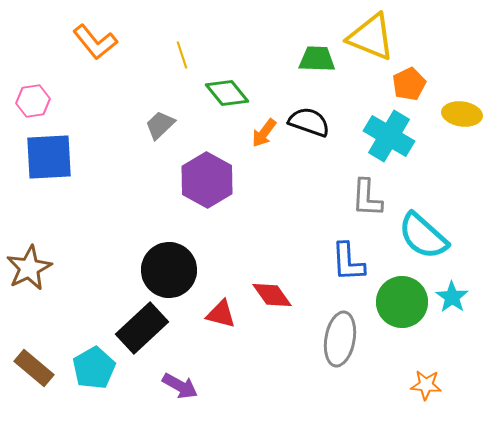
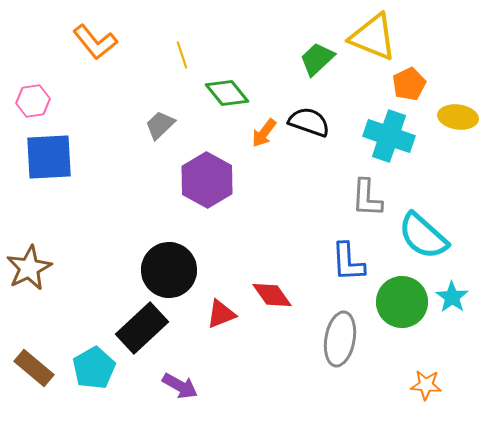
yellow triangle: moved 2 px right
green trapezoid: rotated 45 degrees counterclockwise
yellow ellipse: moved 4 px left, 3 px down
cyan cross: rotated 12 degrees counterclockwise
red triangle: rotated 36 degrees counterclockwise
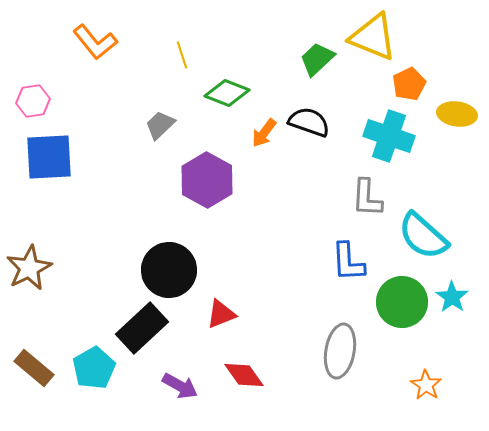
green diamond: rotated 30 degrees counterclockwise
yellow ellipse: moved 1 px left, 3 px up
red diamond: moved 28 px left, 80 px down
gray ellipse: moved 12 px down
orange star: rotated 28 degrees clockwise
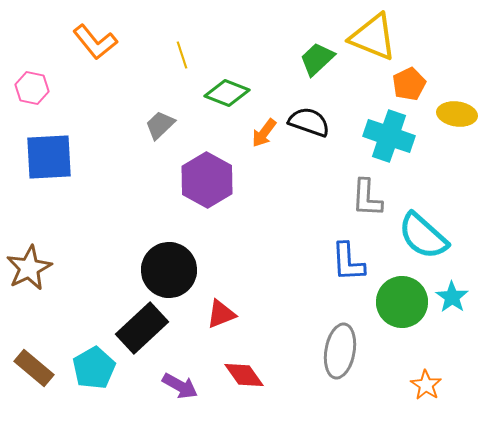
pink hexagon: moved 1 px left, 13 px up; rotated 20 degrees clockwise
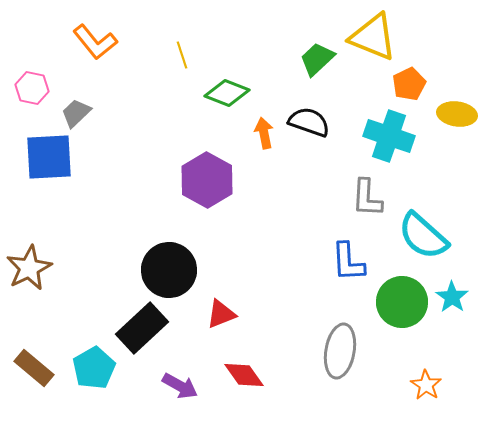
gray trapezoid: moved 84 px left, 12 px up
orange arrow: rotated 132 degrees clockwise
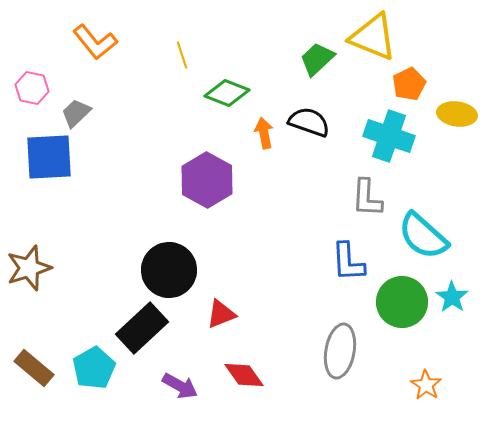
brown star: rotated 9 degrees clockwise
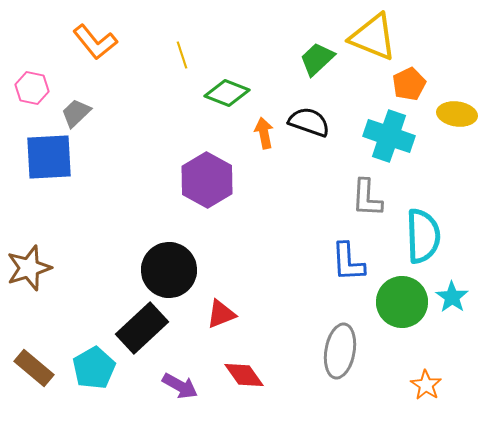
cyan semicircle: rotated 134 degrees counterclockwise
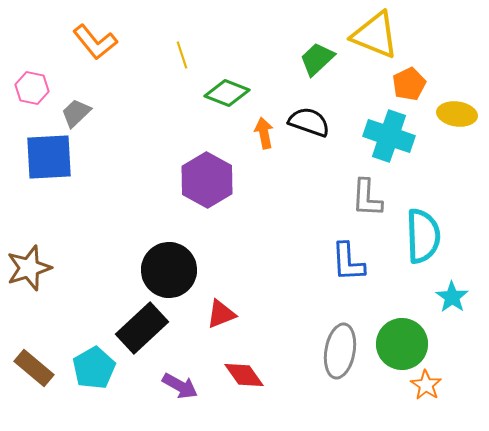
yellow triangle: moved 2 px right, 2 px up
green circle: moved 42 px down
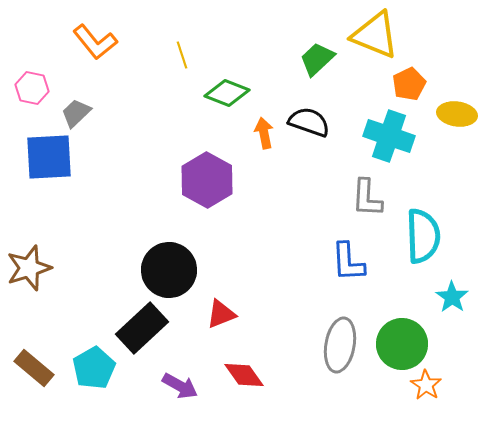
gray ellipse: moved 6 px up
